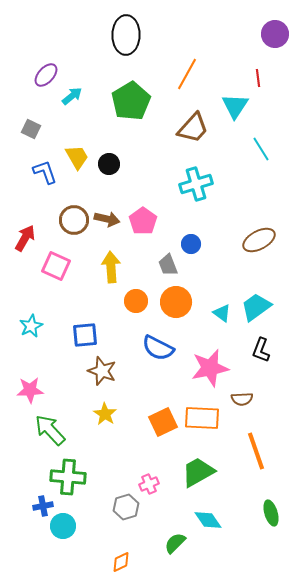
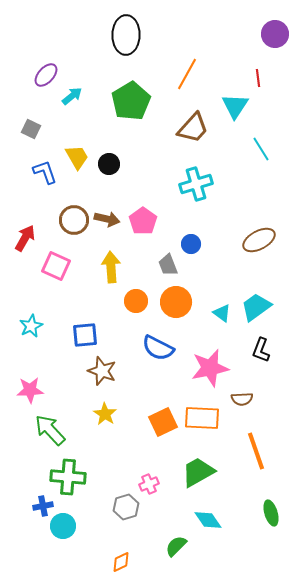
green semicircle at (175, 543): moved 1 px right, 3 px down
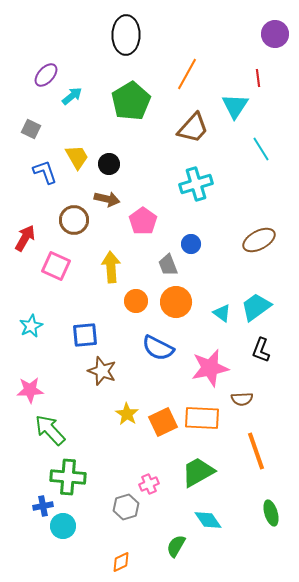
brown arrow at (107, 219): moved 20 px up
yellow star at (105, 414): moved 22 px right
green semicircle at (176, 546): rotated 15 degrees counterclockwise
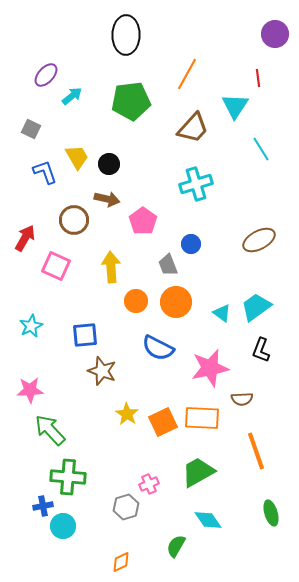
green pentagon at (131, 101): rotated 24 degrees clockwise
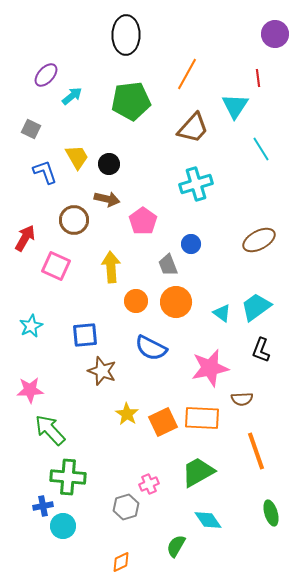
blue semicircle at (158, 348): moved 7 px left
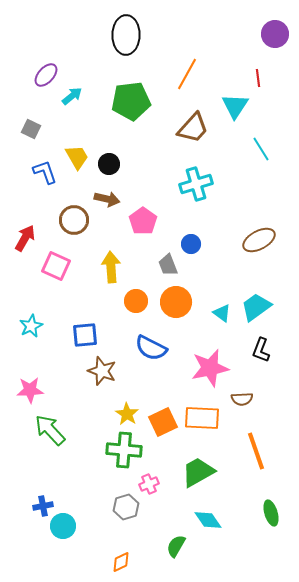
green cross at (68, 477): moved 56 px right, 27 px up
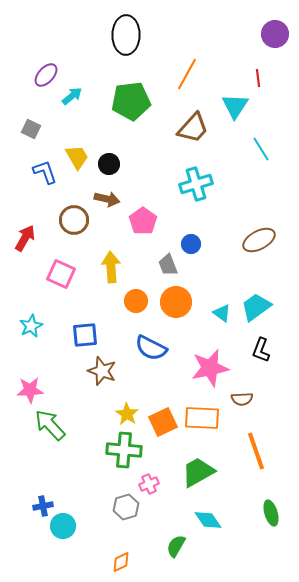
pink square at (56, 266): moved 5 px right, 8 px down
green arrow at (50, 430): moved 5 px up
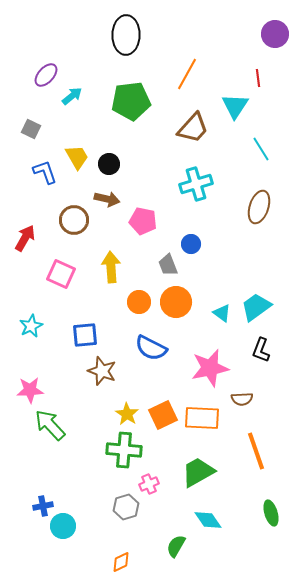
pink pentagon at (143, 221): rotated 24 degrees counterclockwise
brown ellipse at (259, 240): moved 33 px up; rotated 44 degrees counterclockwise
orange circle at (136, 301): moved 3 px right, 1 px down
orange square at (163, 422): moved 7 px up
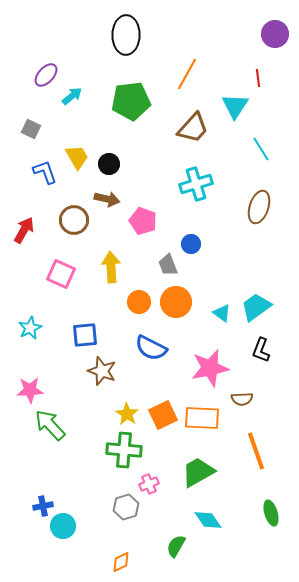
pink pentagon at (143, 221): rotated 8 degrees clockwise
red arrow at (25, 238): moved 1 px left, 8 px up
cyan star at (31, 326): moved 1 px left, 2 px down
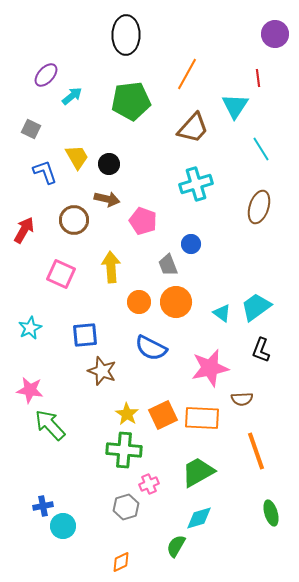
pink star at (30, 390): rotated 12 degrees clockwise
cyan diamond at (208, 520): moved 9 px left, 2 px up; rotated 72 degrees counterclockwise
